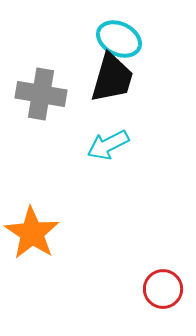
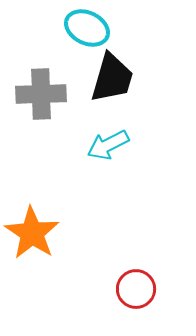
cyan ellipse: moved 32 px left, 11 px up
gray cross: rotated 12 degrees counterclockwise
red circle: moved 27 px left
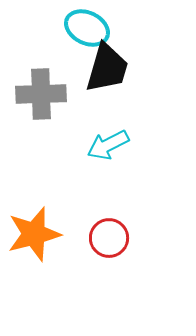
black trapezoid: moved 5 px left, 10 px up
orange star: moved 2 px right, 1 px down; rotated 24 degrees clockwise
red circle: moved 27 px left, 51 px up
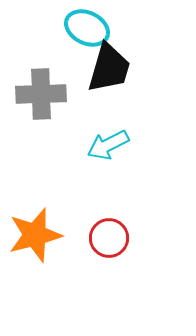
black trapezoid: moved 2 px right
orange star: moved 1 px right, 1 px down
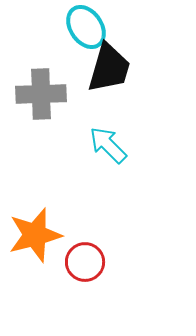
cyan ellipse: moved 1 px left, 1 px up; rotated 30 degrees clockwise
cyan arrow: rotated 72 degrees clockwise
red circle: moved 24 px left, 24 px down
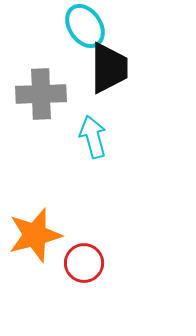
cyan ellipse: moved 1 px left, 1 px up
black trapezoid: rotated 16 degrees counterclockwise
cyan arrow: moved 15 px left, 8 px up; rotated 30 degrees clockwise
red circle: moved 1 px left, 1 px down
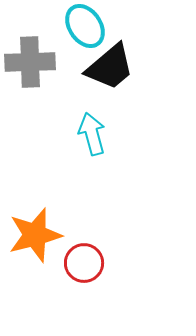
black trapezoid: moved 1 px right, 1 px up; rotated 50 degrees clockwise
gray cross: moved 11 px left, 32 px up
cyan arrow: moved 1 px left, 3 px up
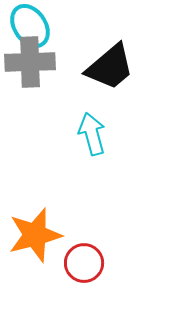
cyan ellipse: moved 55 px left
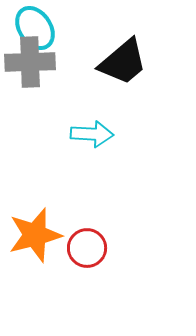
cyan ellipse: moved 5 px right, 2 px down
black trapezoid: moved 13 px right, 5 px up
cyan arrow: rotated 108 degrees clockwise
red circle: moved 3 px right, 15 px up
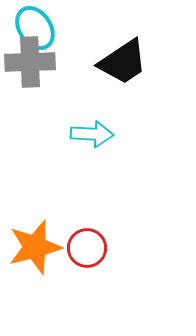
black trapezoid: rotated 6 degrees clockwise
orange star: moved 12 px down
